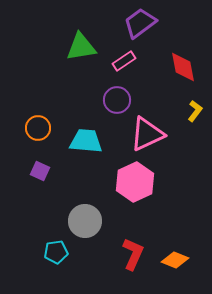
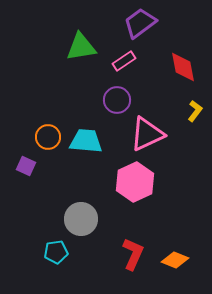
orange circle: moved 10 px right, 9 px down
purple square: moved 14 px left, 5 px up
gray circle: moved 4 px left, 2 px up
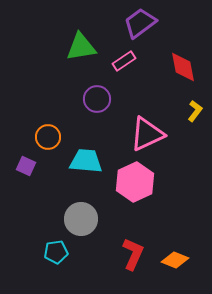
purple circle: moved 20 px left, 1 px up
cyan trapezoid: moved 20 px down
